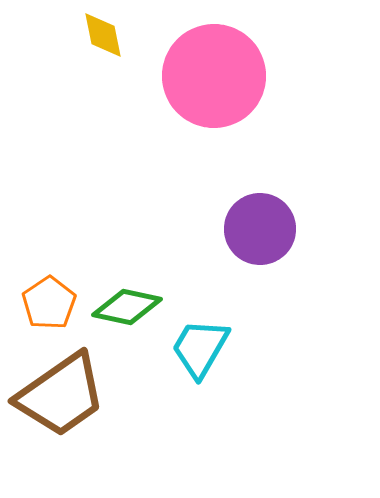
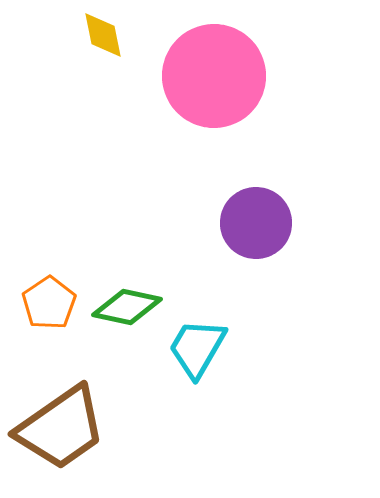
purple circle: moved 4 px left, 6 px up
cyan trapezoid: moved 3 px left
brown trapezoid: moved 33 px down
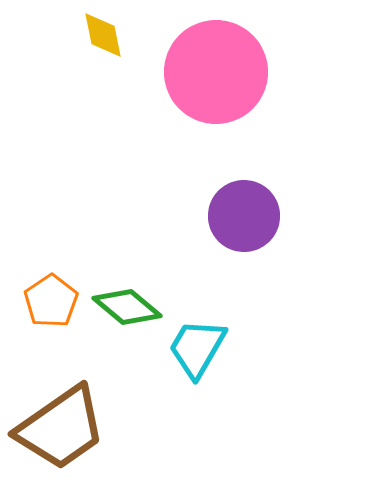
pink circle: moved 2 px right, 4 px up
purple circle: moved 12 px left, 7 px up
orange pentagon: moved 2 px right, 2 px up
green diamond: rotated 28 degrees clockwise
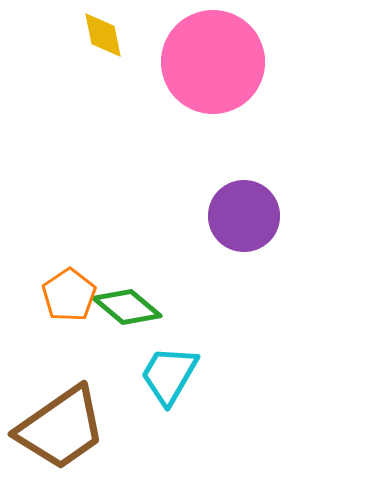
pink circle: moved 3 px left, 10 px up
orange pentagon: moved 18 px right, 6 px up
cyan trapezoid: moved 28 px left, 27 px down
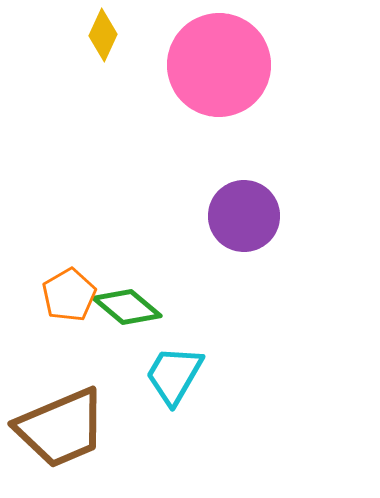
yellow diamond: rotated 36 degrees clockwise
pink circle: moved 6 px right, 3 px down
orange pentagon: rotated 4 degrees clockwise
cyan trapezoid: moved 5 px right
brown trapezoid: rotated 12 degrees clockwise
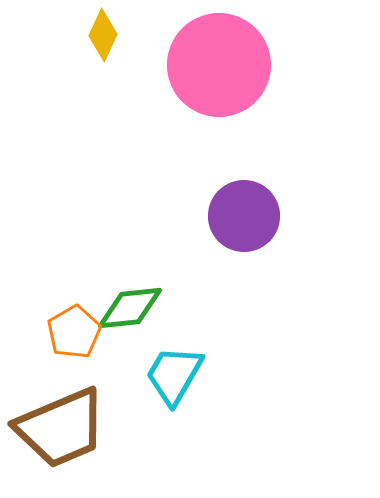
orange pentagon: moved 5 px right, 37 px down
green diamond: moved 3 px right, 1 px down; rotated 46 degrees counterclockwise
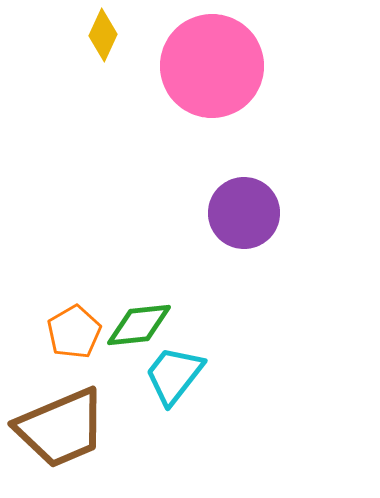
pink circle: moved 7 px left, 1 px down
purple circle: moved 3 px up
green diamond: moved 9 px right, 17 px down
cyan trapezoid: rotated 8 degrees clockwise
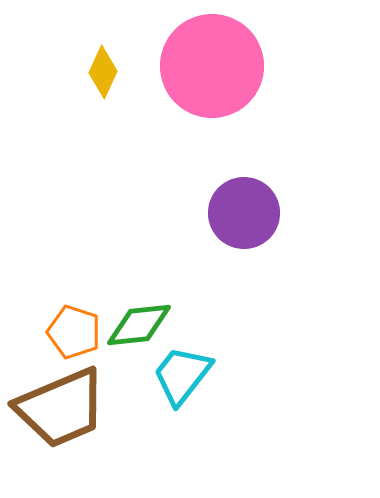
yellow diamond: moved 37 px down
orange pentagon: rotated 24 degrees counterclockwise
cyan trapezoid: moved 8 px right
brown trapezoid: moved 20 px up
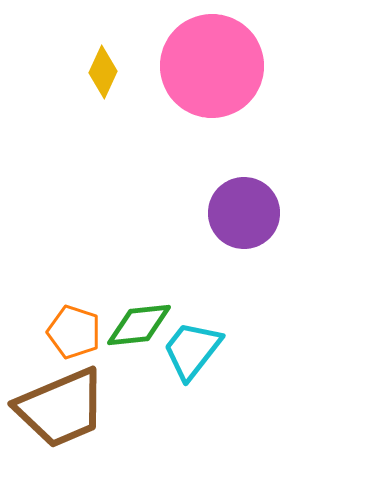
cyan trapezoid: moved 10 px right, 25 px up
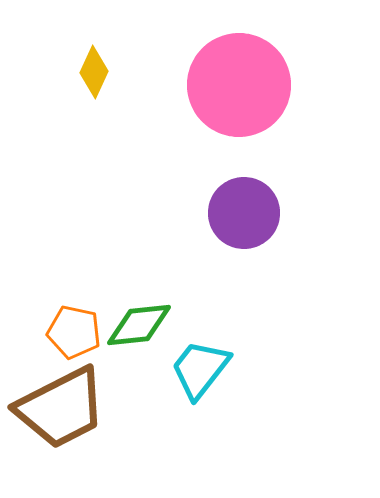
pink circle: moved 27 px right, 19 px down
yellow diamond: moved 9 px left
orange pentagon: rotated 6 degrees counterclockwise
cyan trapezoid: moved 8 px right, 19 px down
brown trapezoid: rotated 4 degrees counterclockwise
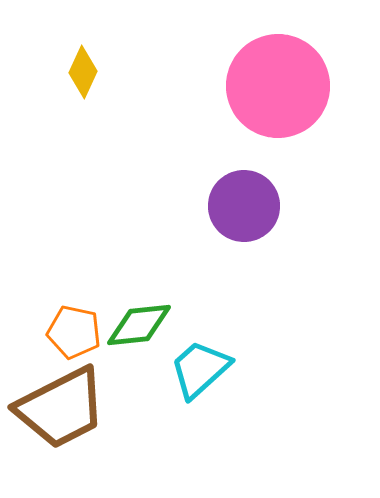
yellow diamond: moved 11 px left
pink circle: moved 39 px right, 1 px down
purple circle: moved 7 px up
cyan trapezoid: rotated 10 degrees clockwise
